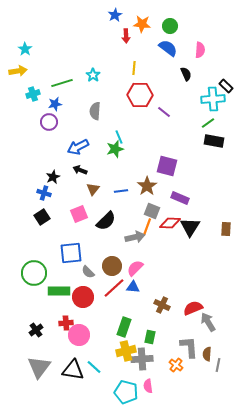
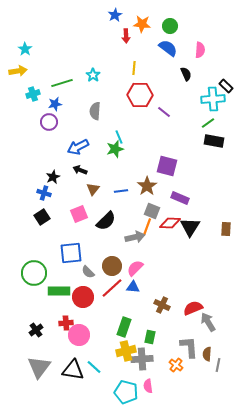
red line at (114, 288): moved 2 px left
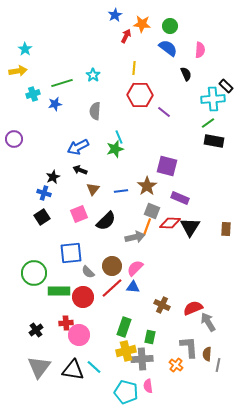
red arrow at (126, 36): rotated 152 degrees counterclockwise
purple circle at (49, 122): moved 35 px left, 17 px down
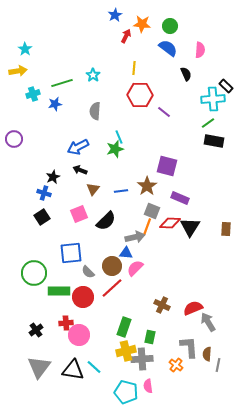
blue triangle at (133, 287): moved 7 px left, 34 px up
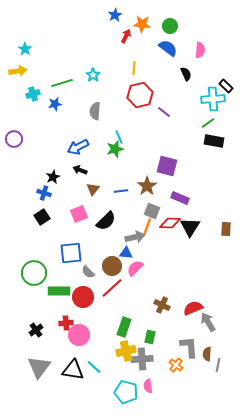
red hexagon at (140, 95): rotated 15 degrees counterclockwise
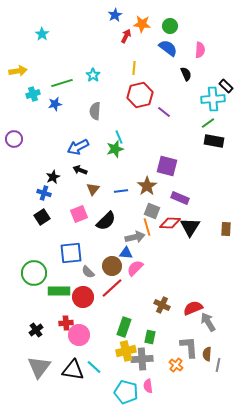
cyan star at (25, 49): moved 17 px right, 15 px up
orange line at (147, 227): rotated 36 degrees counterclockwise
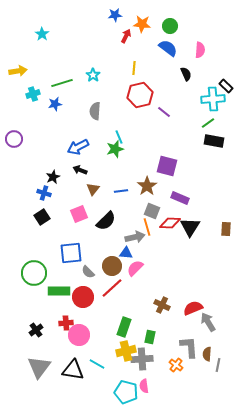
blue star at (115, 15): rotated 24 degrees clockwise
cyan line at (94, 367): moved 3 px right, 3 px up; rotated 14 degrees counterclockwise
pink semicircle at (148, 386): moved 4 px left
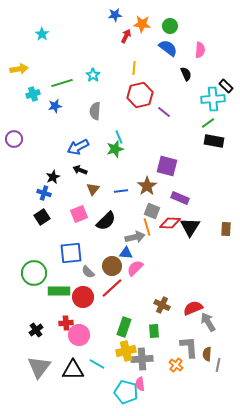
yellow arrow at (18, 71): moved 1 px right, 2 px up
blue star at (55, 104): moved 2 px down
green rectangle at (150, 337): moved 4 px right, 6 px up; rotated 16 degrees counterclockwise
black triangle at (73, 370): rotated 10 degrees counterclockwise
pink semicircle at (144, 386): moved 4 px left, 2 px up
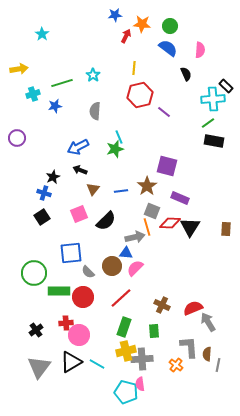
purple circle at (14, 139): moved 3 px right, 1 px up
red line at (112, 288): moved 9 px right, 10 px down
black triangle at (73, 370): moved 2 px left, 8 px up; rotated 30 degrees counterclockwise
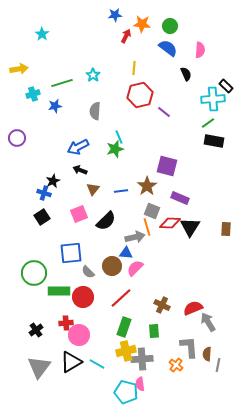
black star at (53, 177): moved 4 px down
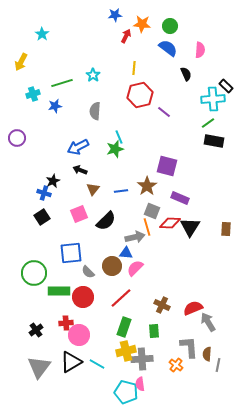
yellow arrow at (19, 69): moved 2 px right, 7 px up; rotated 126 degrees clockwise
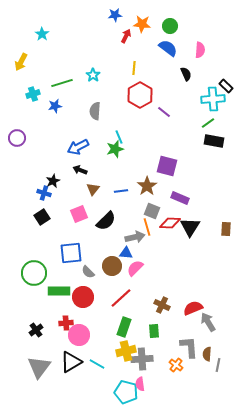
red hexagon at (140, 95): rotated 15 degrees counterclockwise
